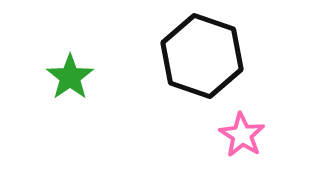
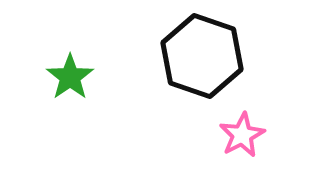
pink star: rotated 12 degrees clockwise
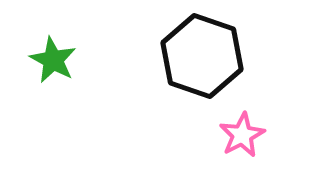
green star: moved 17 px left, 17 px up; rotated 9 degrees counterclockwise
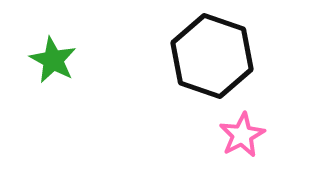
black hexagon: moved 10 px right
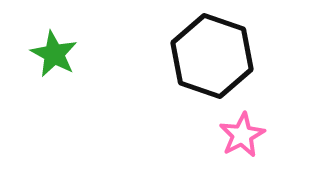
green star: moved 1 px right, 6 px up
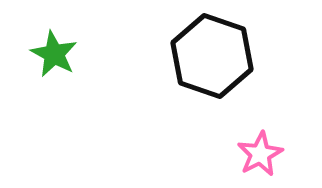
pink star: moved 18 px right, 19 px down
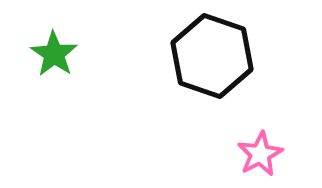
green star: rotated 6 degrees clockwise
